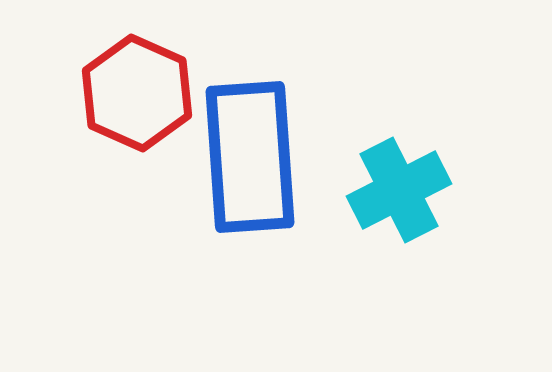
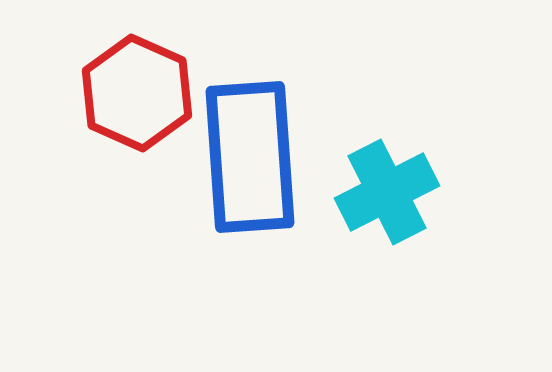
cyan cross: moved 12 px left, 2 px down
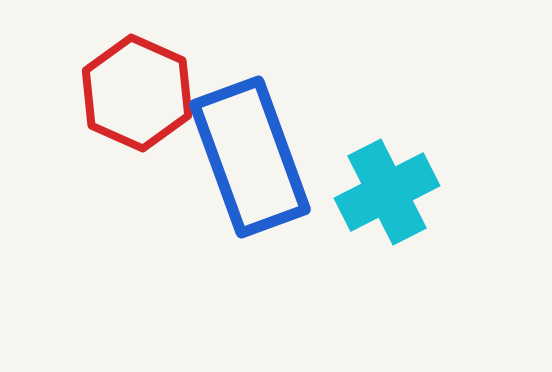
blue rectangle: rotated 16 degrees counterclockwise
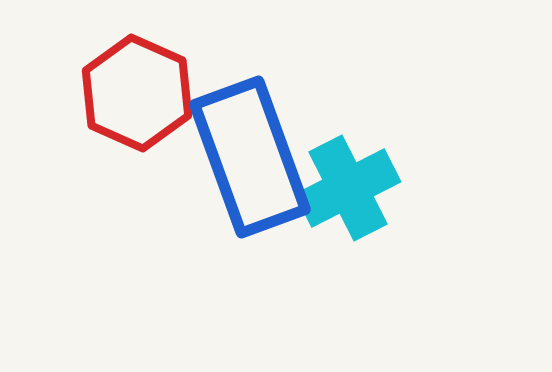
cyan cross: moved 39 px left, 4 px up
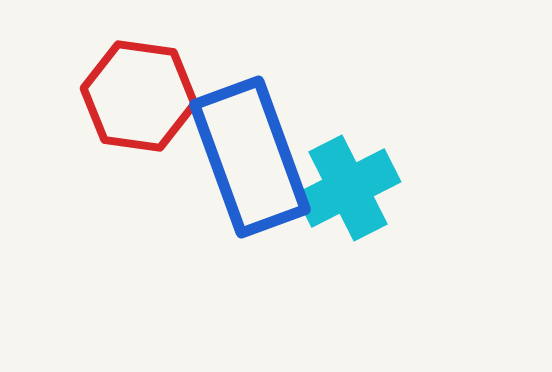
red hexagon: moved 2 px right, 3 px down; rotated 16 degrees counterclockwise
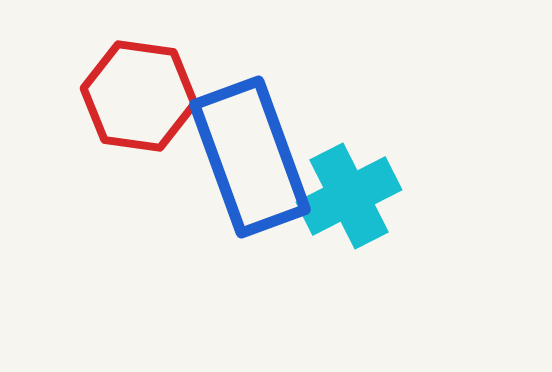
cyan cross: moved 1 px right, 8 px down
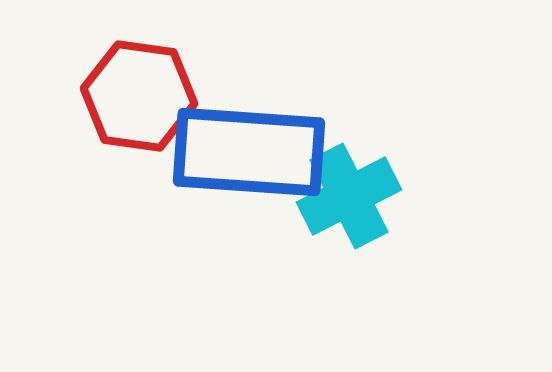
blue rectangle: moved 1 px left, 5 px up; rotated 66 degrees counterclockwise
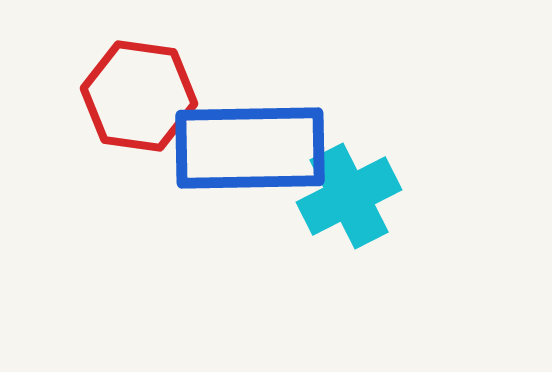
blue rectangle: moved 1 px right, 4 px up; rotated 5 degrees counterclockwise
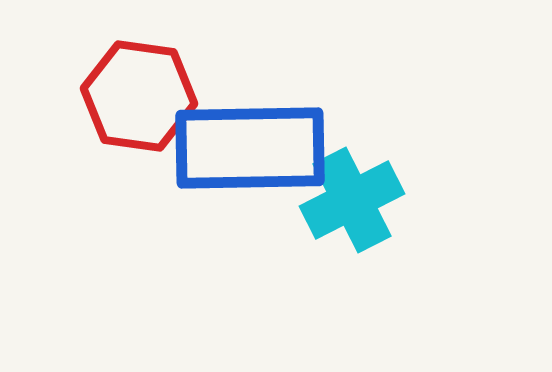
cyan cross: moved 3 px right, 4 px down
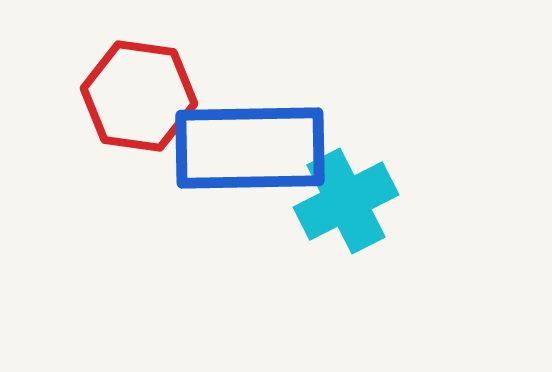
cyan cross: moved 6 px left, 1 px down
